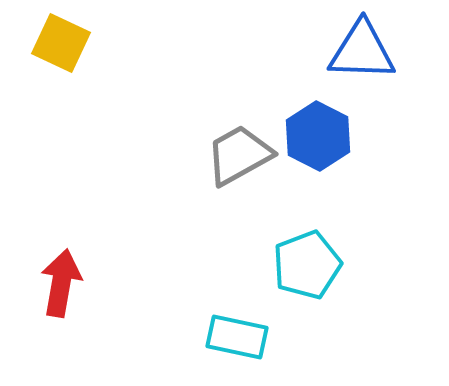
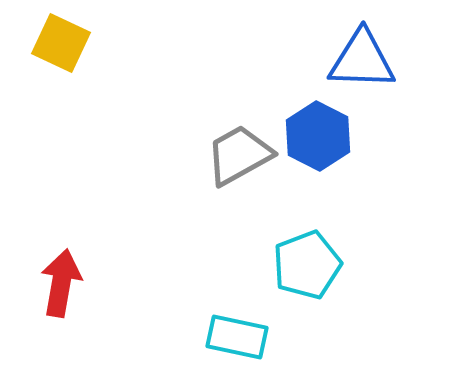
blue triangle: moved 9 px down
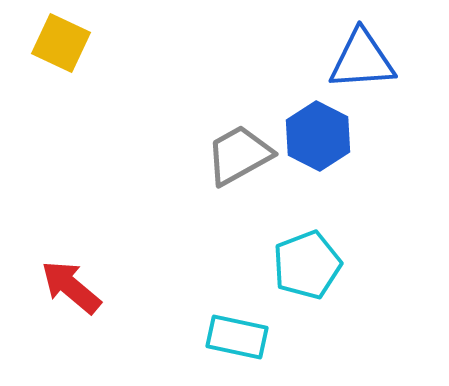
blue triangle: rotated 6 degrees counterclockwise
red arrow: moved 10 px right, 4 px down; rotated 60 degrees counterclockwise
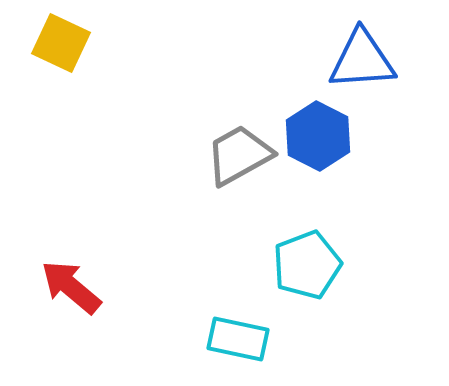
cyan rectangle: moved 1 px right, 2 px down
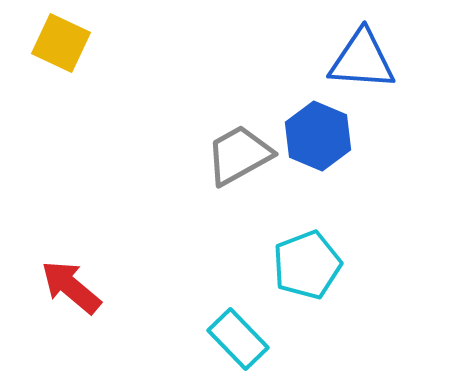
blue triangle: rotated 8 degrees clockwise
blue hexagon: rotated 4 degrees counterclockwise
cyan rectangle: rotated 34 degrees clockwise
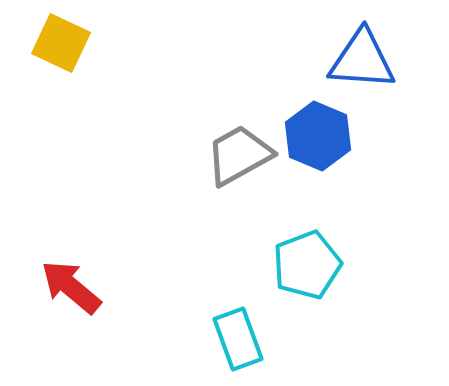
cyan rectangle: rotated 24 degrees clockwise
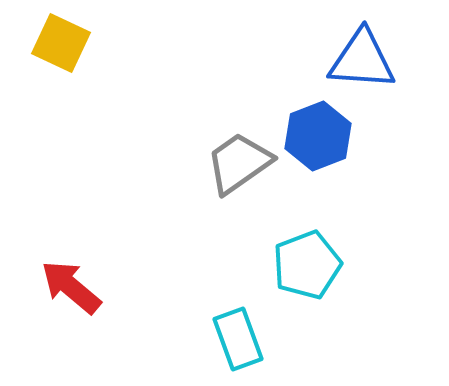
blue hexagon: rotated 16 degrees clockwise
gray trapezoid: moved 8 px down; rotated 6 degrees counterclockwise
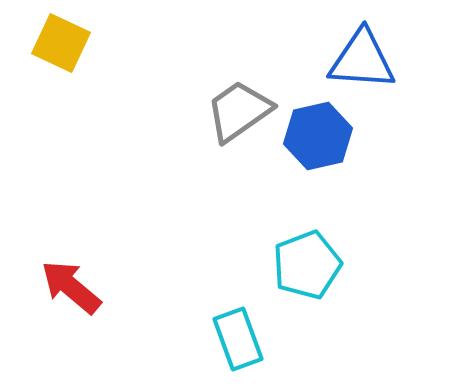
blue hexagon: rotated 8 degrees clockwise
gray trapezoid: moved 52 px up
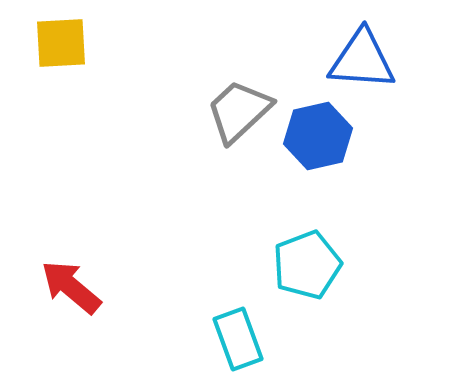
yellow square: rotated 28 degrees counterclockwise
gray trapezoid: rotated 8 degrees counterclockwise
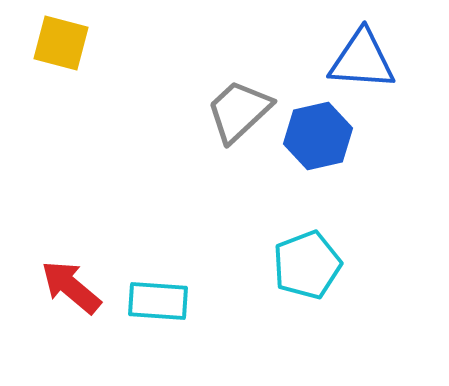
yellow square: rotated 18 degrees clockwise
cyan rectangle: moved 80 px left, 38 px up; rotated 66 degrees counterclockwise
